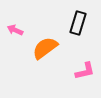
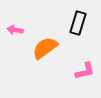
pink arrow: rotated 14 degrees counterclockwise
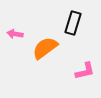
black rectangle: moved 5 px left
pink arrow: moved 4 px down
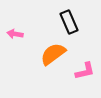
black rectangle: moved 4 px left, 1 px up; rotated 40 degrees counterclockwise
orange semicircle: moved 8 px right, 6 px down
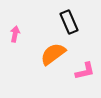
pink arrow: rotated 91 degrees clockwise
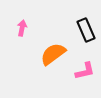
black rectangle: moved 17 px right, 8 px down
pink arrow: moved 7 px right, 6 px up
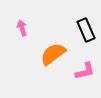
pink arrow: rotated 28 degrees counterclockwise
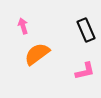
pink arrow: moved 1 px right, 2 px up
orange semicircle: moved 16 px left
